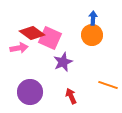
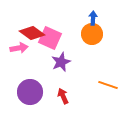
orange circle: moved 1 px up
purple star: moved 2 px left
red arrow: moved 8 px left
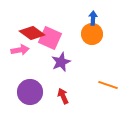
pink arrow: moved 1 px right, 2 px down
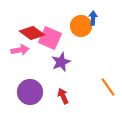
orange circle: moved 11 px left, 8 px up
orange line: moved 2 px down; rotated 36 degrees clockwise
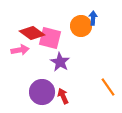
pink square: rotated 10 degrees counterclockwise
purple star: moved 1 px left; rotated 18 degrees counterclockwise
purple circle: moved 12 px right
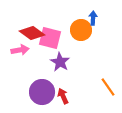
orange circle: moved 4 px down
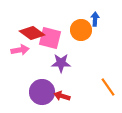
blue arrow: moved 2 px right, 1 px down
purple star: moved 1 px right, 1 px down; rotated 30 degrees counterclockwise
red arrow: moved 1 px left; rotated 49 degrees counterclockwise
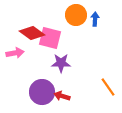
orange circle: moved 5 px left, 15 px up
pink arrow: moved 5 px left, 3 px down
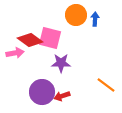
red diamond: moved 2 px left, 7 px down
orange line: moved 2 px left, 2 px up; rotated 18 degrees counterclockwise
red arrow: rotated 35 degrees counterclockwise
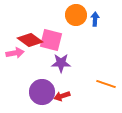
pink square: moved 1 px right, 2 px down
orange line: moved 1 px up; rotated 18 degrees counterclockwise
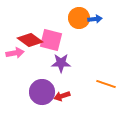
orange circle: moved 3 px right, 3 px down
blue arrow: rotated 80 degrees clockwise
